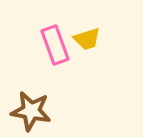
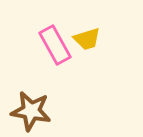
pink rectangle: rotated 9 degrees counterclockwise
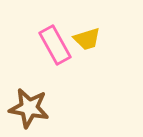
brown star: moved 2 px left, 3 px up
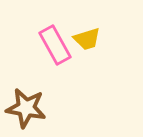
brown star: moved 3 px left
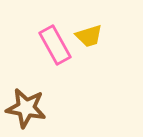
yellow trapezoid: moved 2 px right, 3 px up
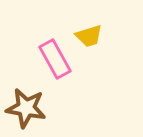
pink rectangle: moved 14 px down
